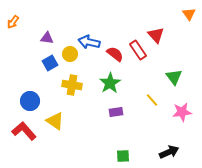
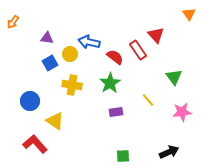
red semicircle: moved 3 px down
yellow line: moved 4 px left
red L-shape: moved 11 px right, 13 px down
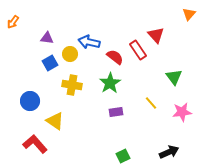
orange triangle: rotated 16 degrees clockwise
yellow line: moved 3 px right, 3 px down
green square: rotated 24 degrees counterclockwise
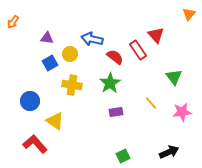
blue arrow: moved 3 px right, 3 px up
